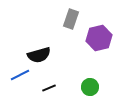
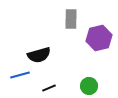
gray rectangle: rotated 18 degrees counterclockwise
blue line: rotated 12 degrees clockwise
green circle: moved 1 px left, 1 px up
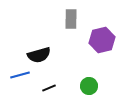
purple hexagon: moved 3 px right, 2 px down
